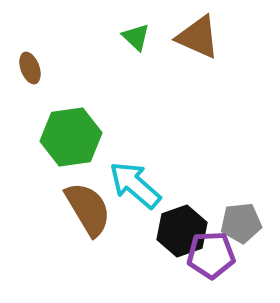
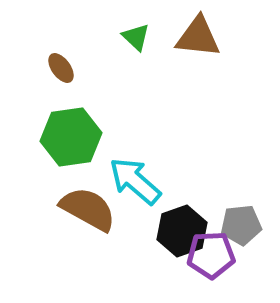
brown triangle: rotated 18 degrees counterclockwise
brown ellipse: moved 31 px right; rotated 16 degrees counterclockwise
cyan arrow: moved 4 px up
brown semicircle: rotated 30 degrees counterclockwise
gray pentagon: moved 2 px down
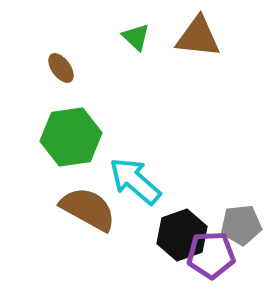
black hexagon: moved 4 px down
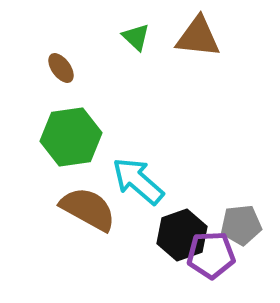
cyan arrow: moved 3 px right
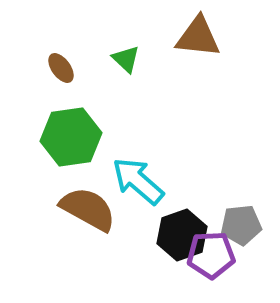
green triangle: moved 10 px left, 22 px down
